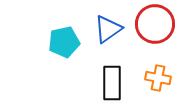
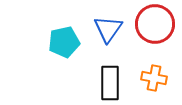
blue triangle: rotated 20 degrees counterclockwise
orange cross: moved 4 px left
black rectangle: moved 2 px left
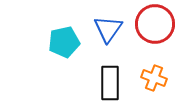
orange cross: rotated 10 degrees clockwise
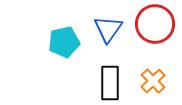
orange cross: moved 1 px left, 3 px down; rotated 25 degrees clockwise
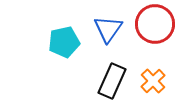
black rectangle: moved 2 px right, 2 px up; rotated 24 degrees clockwise
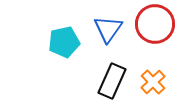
orange cross: moved 1 px down
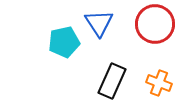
blue triangle: moved 9 px left, 6 px up; rotated 8 degrees counterclockwise
orange cross: moved 6 px right, 1 px down; rotated 25 degrees counterclockwise
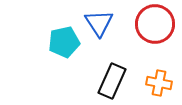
orange cross: rotated 10 degrees counterclockwise
